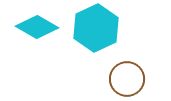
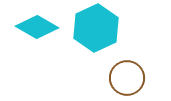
brown circle: moved 1 px up
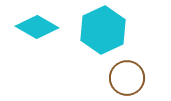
cyan hexagon: moved 7 px right, 2 px down
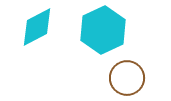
cyan diamond: rotated 57 degrees counterclockwise
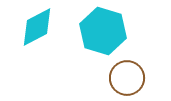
cyan hexagon: moved 1 px down; rotated 18 degrees counterclockwise
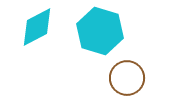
cyan hexagon: moved 3 px left
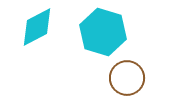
cyan hexagon: moved 3 px right, 1 px down
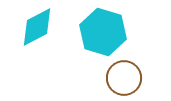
brown circle: moved 3 px left
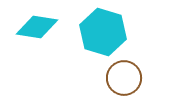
cyan diamond: rotated 36 degrees clockwise
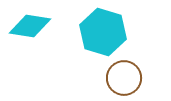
cyan diamond: moved 7 px left, 1 px up
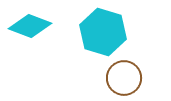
cyan diamond: rotated 12 degrees clockwise
